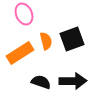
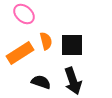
pink ellipse: rotated 25 degrees counterclockwise
black square: moved 6 px down; rotated 20 degrees clockwise
black arrow: rotated 72 degrees clockwise
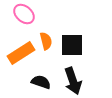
orange rectangle: moved 1 px right
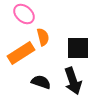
orange semicircle: moved 3 px left, 4 px up
black square: moved 6 px right, 3 px down
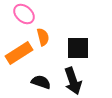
orange rectangle: moved 2 px left
